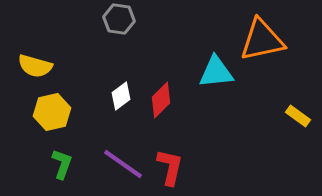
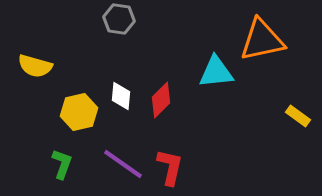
white diamond: rotated 48 degrees counterclockwise
yellow hexagon: moved 27 px right
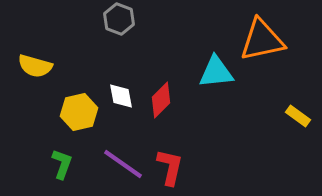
gray hexagon: rotated 12 degrees clockwise
white diamond: rotated 16 degrees counterclockwise
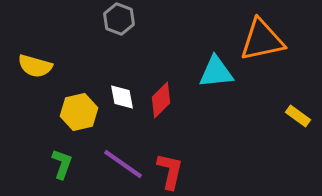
white diamond: moved 1 px right, 1 px down
red L-shape: moved 4 px down
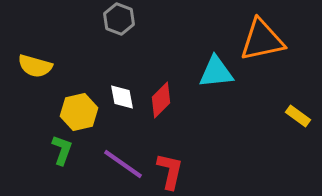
green L-shape: moved 14 px up
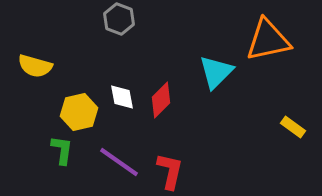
orange triangle: moved 6 px right
cyan triangle: rotated 39 degrees counterclockwise
yellow rectangle: moved 5 px left, 11 px down
green L-shape: rotated 12 degrees counterclockwise
purple line: moved 4 px left, 2 px up
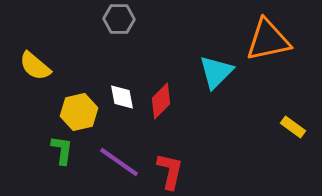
gray hexagon: rotated 20 degrees counterclockwise
yellow semicircle: rotated 24 degrees clockwise
red diamond: moved 1 px down
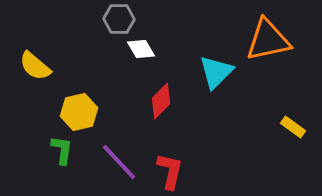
white diamond: moved 19 px right, 48 px up; rotated 20 degrees counterclockwise
purple line: rotated 12 degrees clockwise
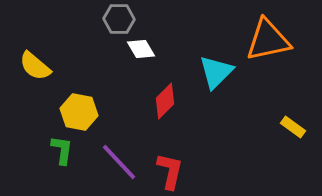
red diamond: moved 4 px right
yellow hexagon: rotated 24 degrees clockwise
